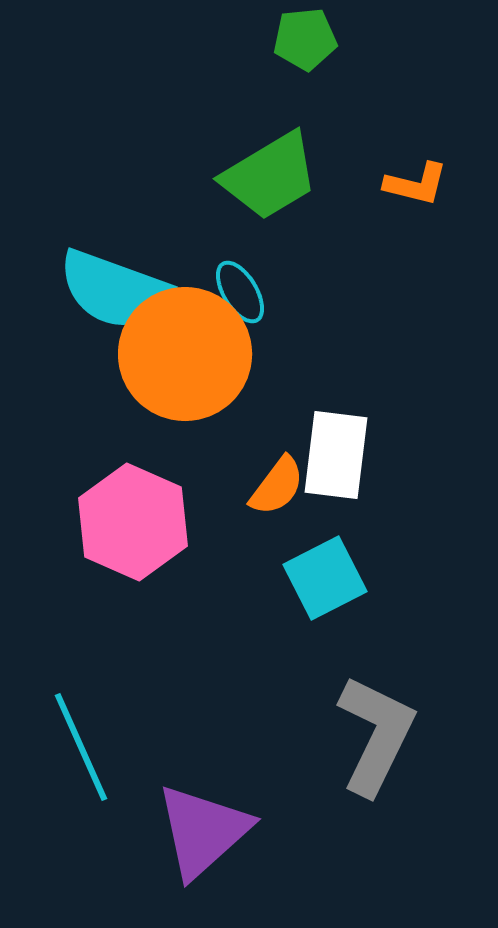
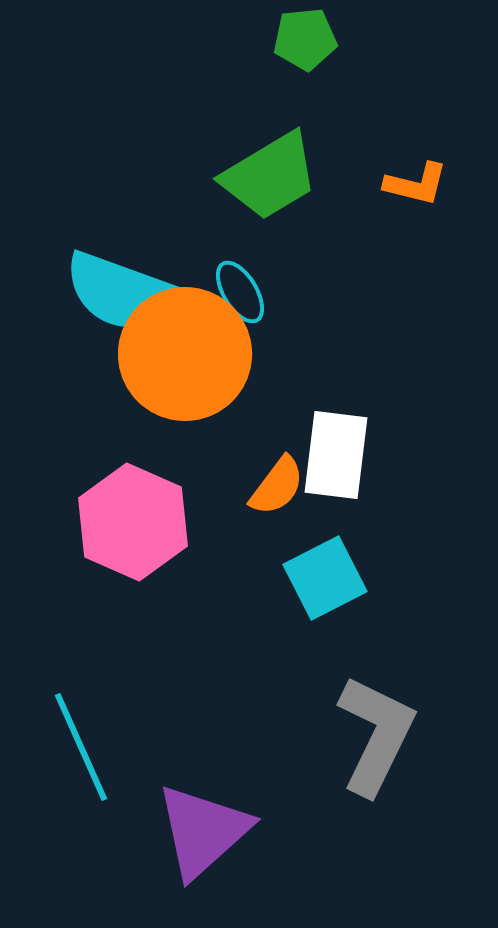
cyan semicircle: moved 6 px right, 2 px down
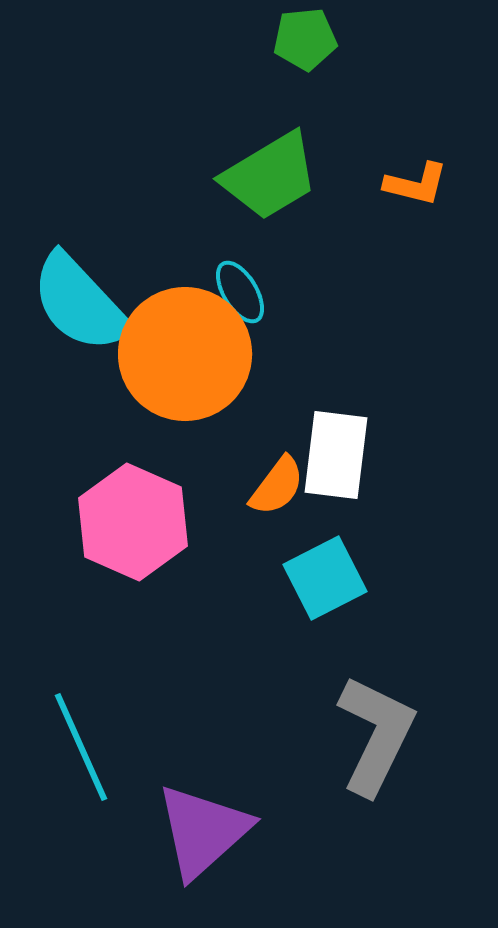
cyan semicircle: moved 41 px left, 11 px down; rotated 27 degrees clockwise
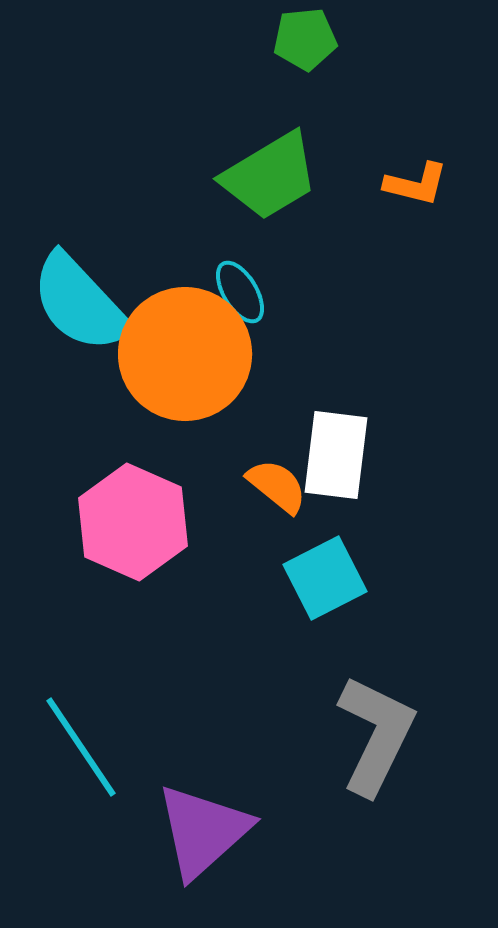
orange semicircle: rotated 88 degrees counterclockwise
cyan line: rotated 10 degrees counterclockwise
